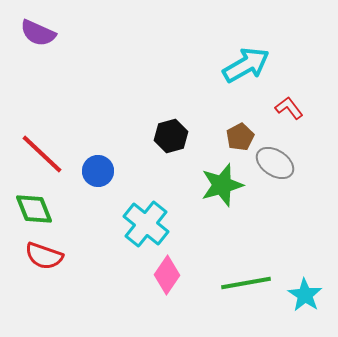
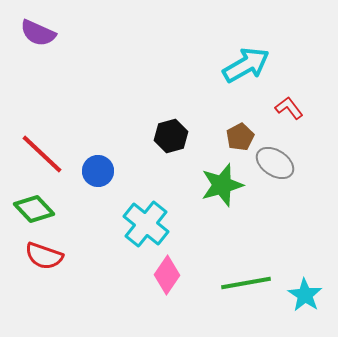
green diamond: rotated 21 degrees counterclockwise
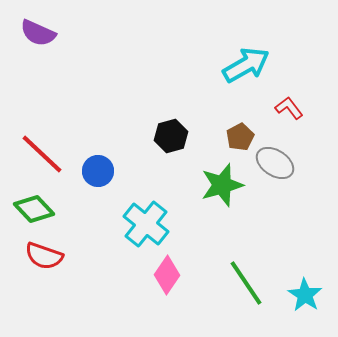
green line: rotated 66 degrees clockwise
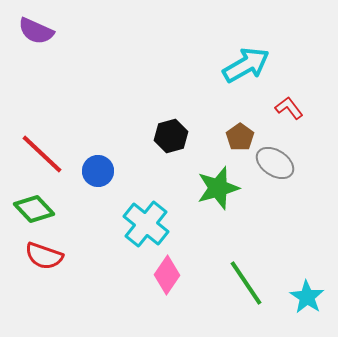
purple semicircle: moved 2 px left, 2 px up
brown pentagon: rotated 8 degrees counterclockwise
green star: moved 4 px left, 3 px down
cyan star: moved 2 px right, 2 px down
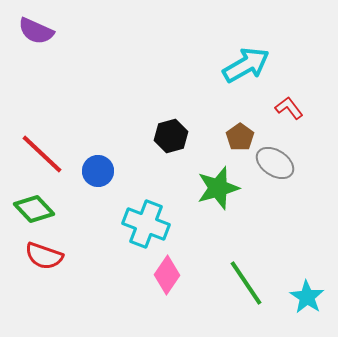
cyan cross: rotated 18 degrees counterclockwise
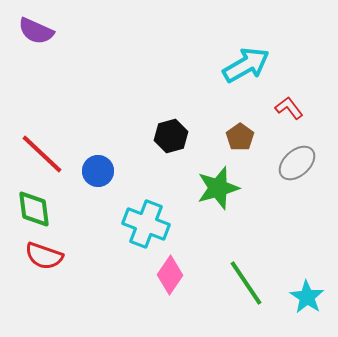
gray ellipse: moved 22 px right; rotated 75 degrees counterclockwise
green diamond: rotated 36 degrees clockwise
pink diamond: moved 3 px right
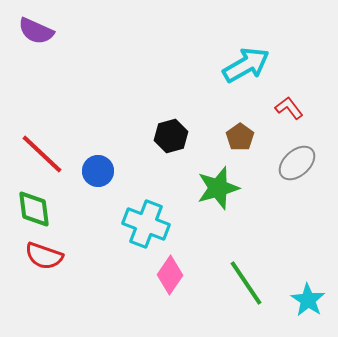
cyan star: moved 1 px right, 3 px down
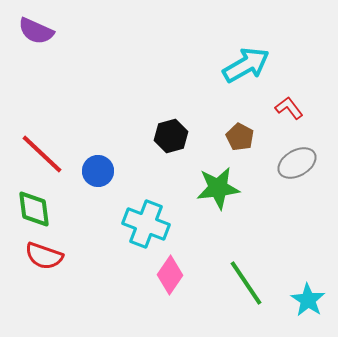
brown pentagon: rotated 8 degrees counterclockwise
gray ellipse: rotated 12 degrees clockwise
green star: rotated 9 degrees clockwise
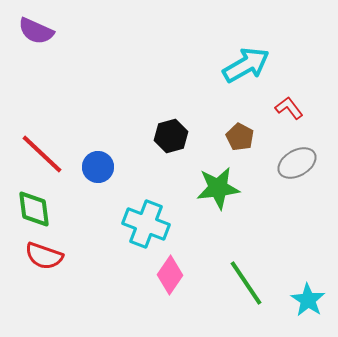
blue circle: moved 4 px up
